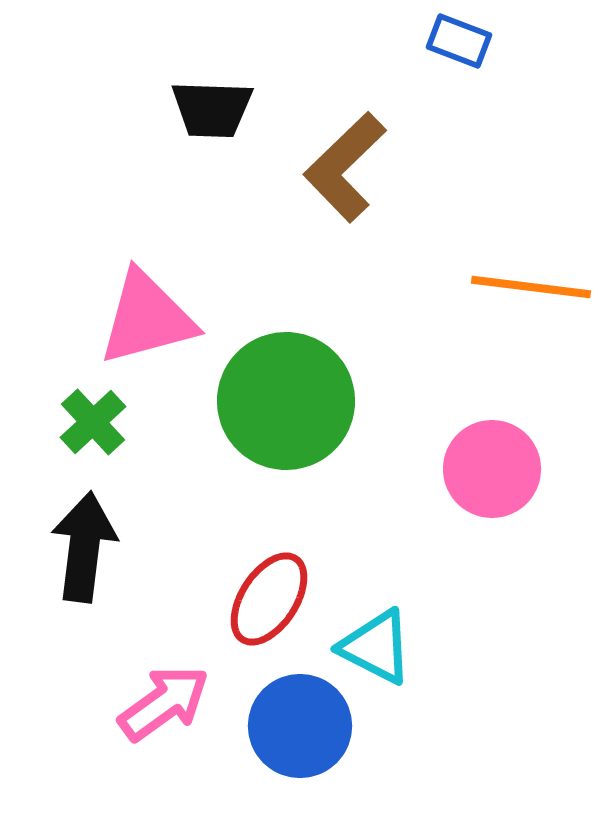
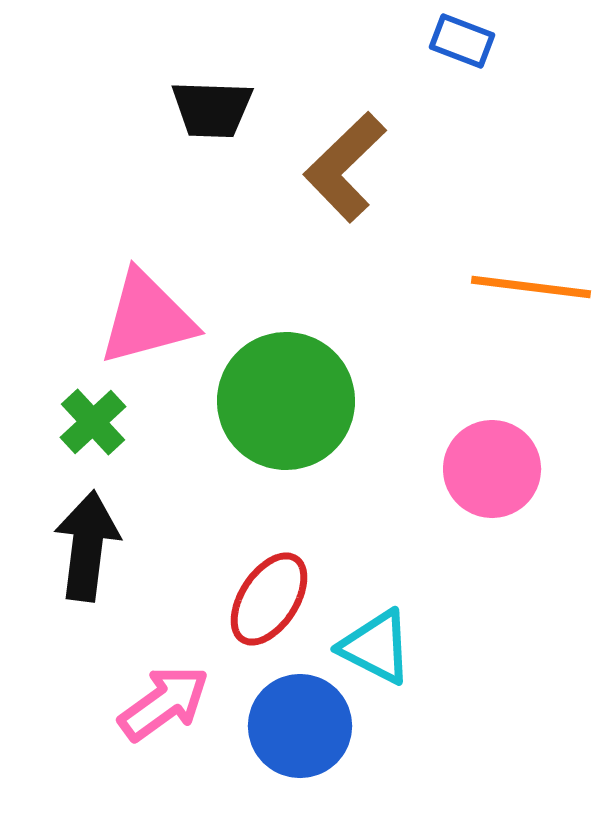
blue rectangle: moved 3 px right
black arrow: moved 3 px right, 1 px up
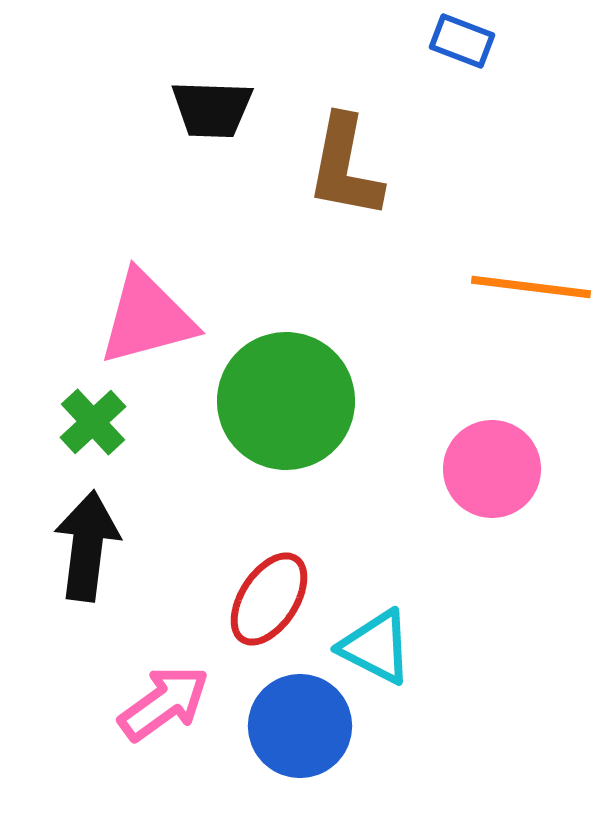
brown L-shape: rotated 35 degrees counterclockwise
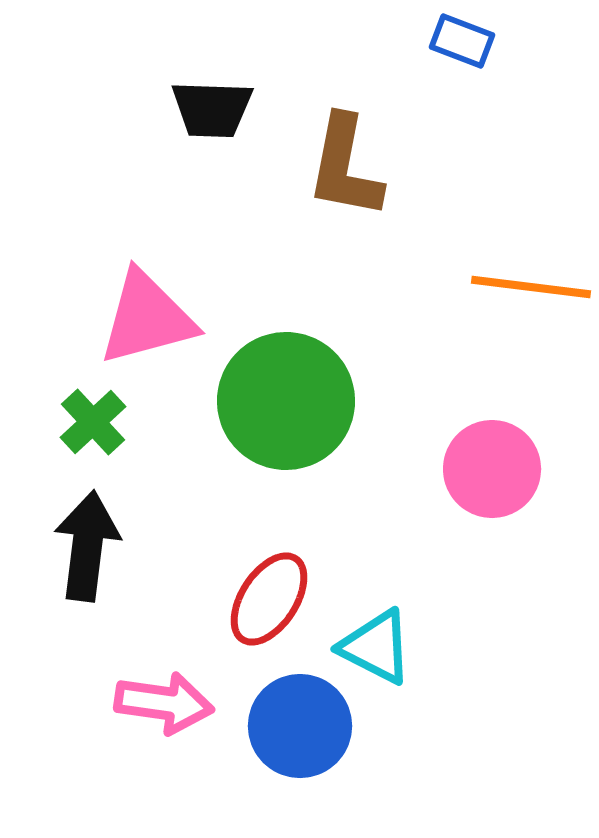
pink arrow: rotated 44 degrees clockwise
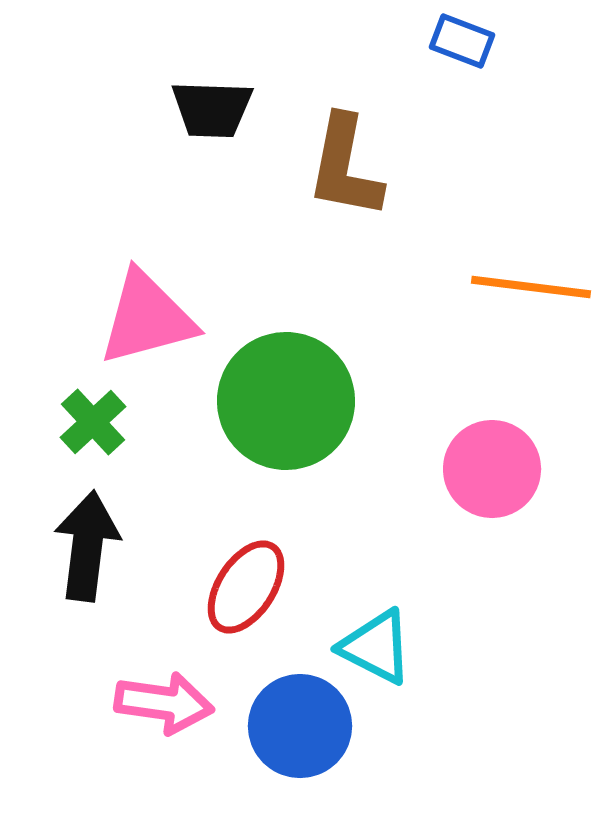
red ellipse: moved 23 px left, 12 px up
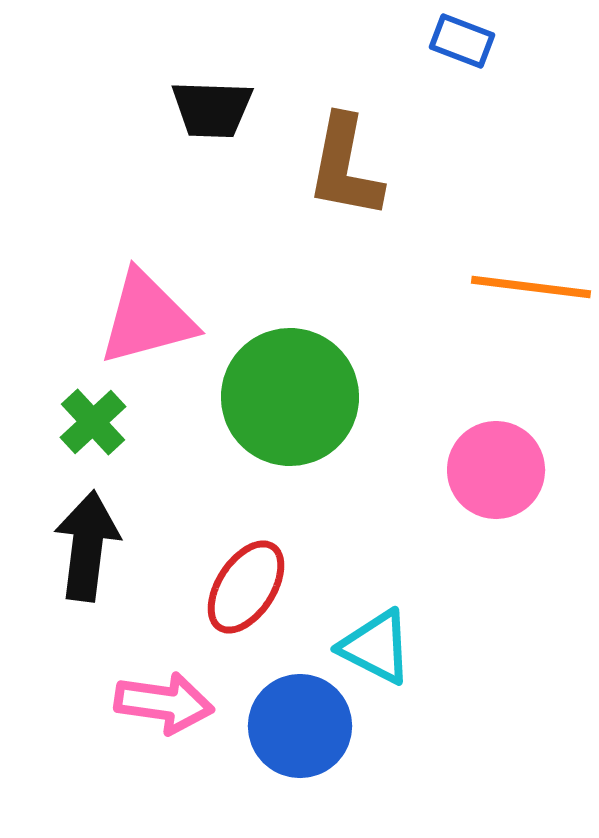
green circle: moved 4 px right, 4 px up
pink circle: moved 4 px right, 1 px down
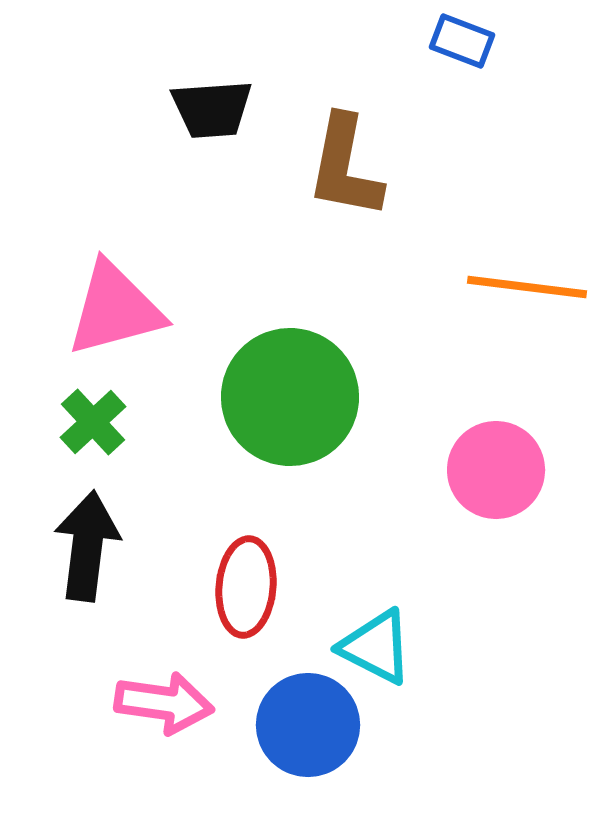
black trapezoid: rotated 6 degrees counterclockwise
orange line: moved 4 px left
pink triangle: moved 32 px left, 9 px up
red ellipse: rotated 28 degrees counterclockwise
blue circle: moved 8 px right, 1 px up
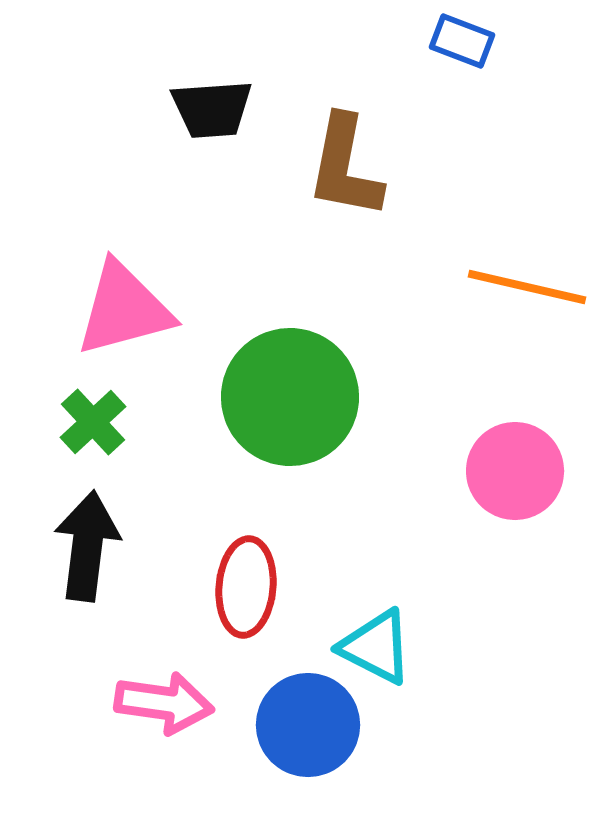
orange line: rotated 6 degrees clockwise
pink triangle: moved 9 px right
pink circle: moved 19 px right, 1 px down
